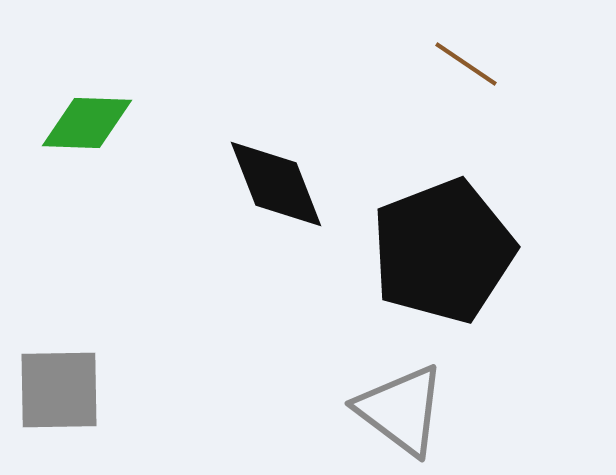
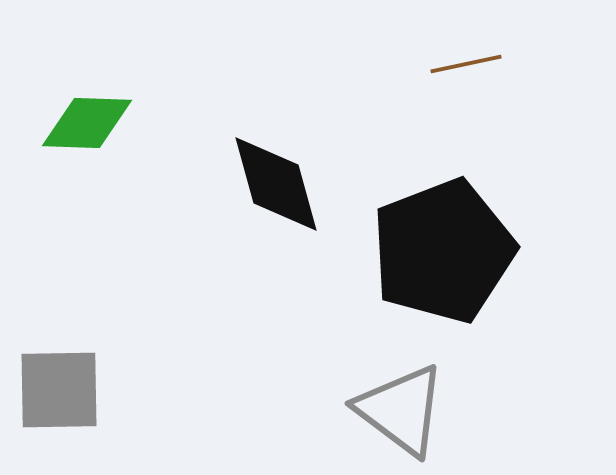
brown line: rotated 46 degrees counterclockwise
black diamond: rotated 6 degrees clockwise
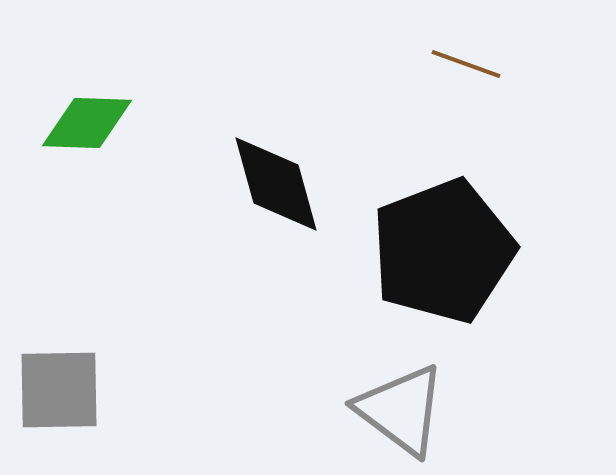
brown line: rotated 32 degrees clockwise
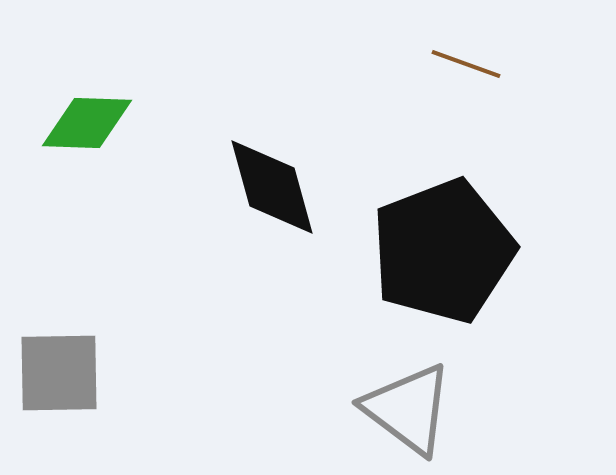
black diamond: moved 4 px left, 3 px down
gray square: moved 17 px up
gray triangle: moved 7 px right, 1 px up
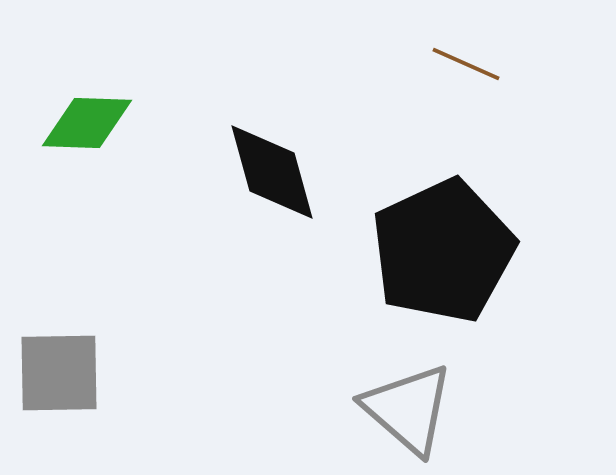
brown line: rotated 4 degrees clockwise
black diamond: moved 15 px up
black pentagon: rotated 4 degrees counterclockwise
gray triangle: rotated 4 degrees clockwise
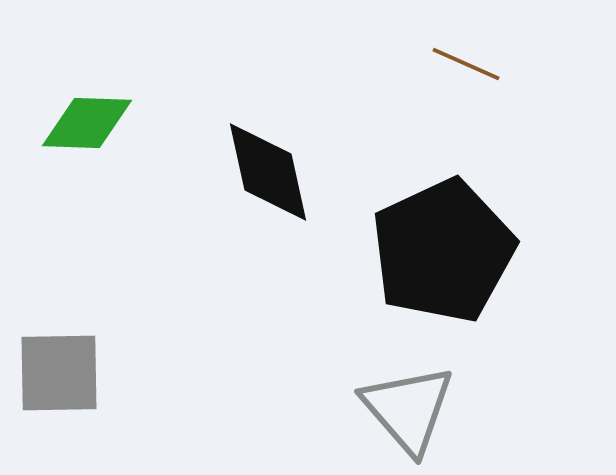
black diamond: moved 4 px left; rotated 3 degrees clockwise
gray triangle: rotated 8 degrees clockwise
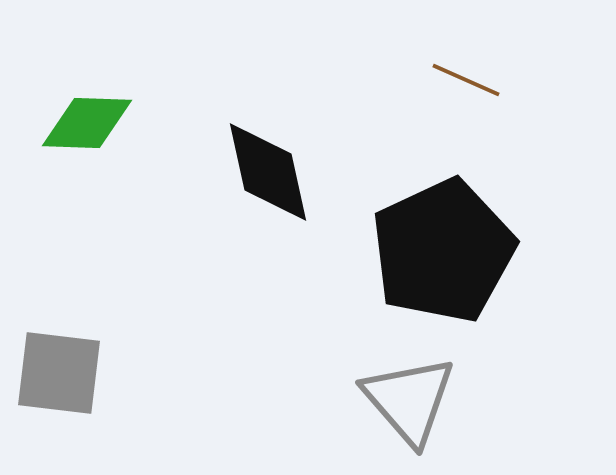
brown line: moved 16 px down
gray square: rotated 8 degrees clockwise
gray triangle: moved 1 px right, 9 px up
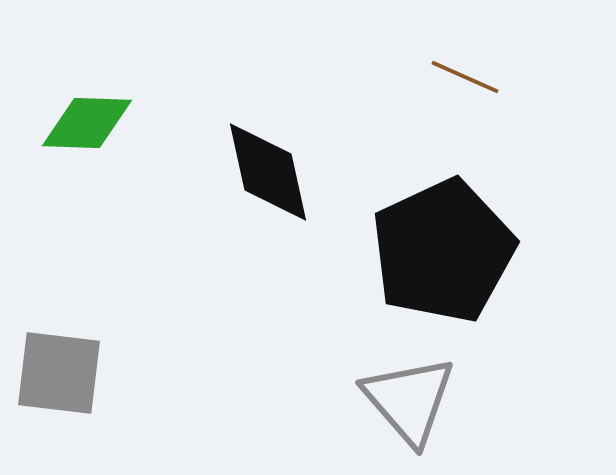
brown line: moved 1 px left, 3 px up
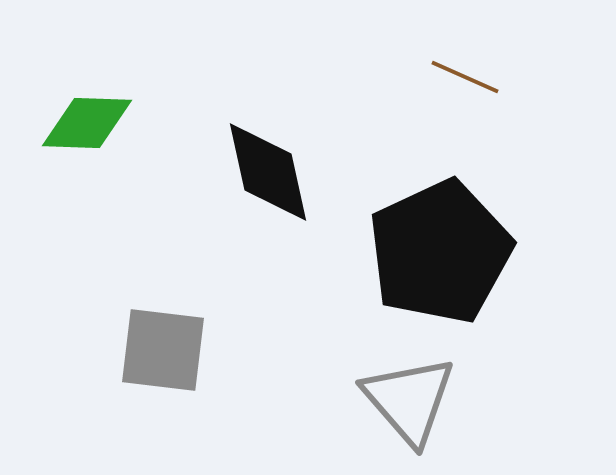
black pentagon: moved 3 px left, 1 px down
gray square: moved 104 px right, 23 px up
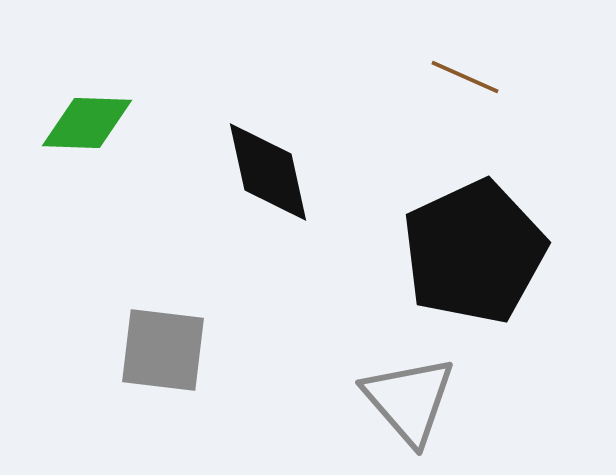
black pentagon: moved 34 px right
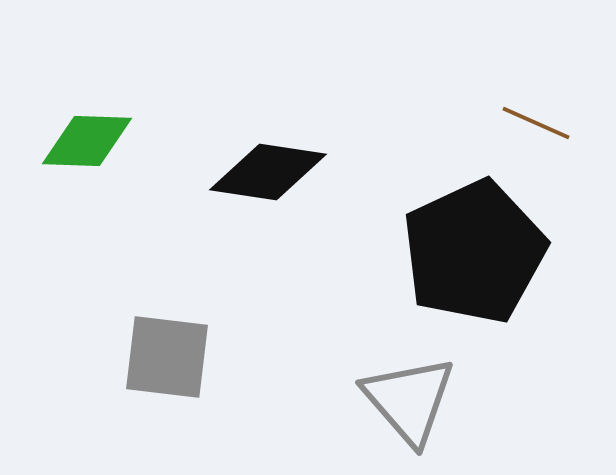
brown line: moved 71 px right, 46 px down
green diamond: moved 18 px down
black diamond: rotated 69 degrees counterclockwise
gray square: moved 4 px right, 7 px down
